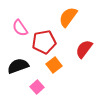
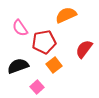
orange semicircle: moved 2 px left, 2 px up; rotated 30 degrees clockwise
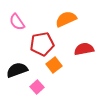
orange semicircle: moved 4 px down
pink semicircle: moved 3 px left, 6 px up
red pentagon: moved 2 px left, 2 px down
red semicircle: rotated 42 degrees clockwise
black semicircle: moved 1 px left, 4 px down
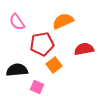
orange semicircle: moved 3 px left, 2 px down
black semicircle: rotated 15 degrees clockwise
pink square: rotated 24 degrees counterclockwise
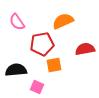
red semicircle: moved 1 px right
orange square: rotated 28 degrees clockwise
black semicircle: moved 1 px left
